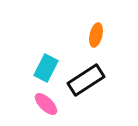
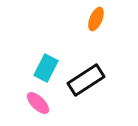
orange ellipse: moved 16 px up; rotated 10 degrees clockwise
pink ellipse: moved 8 px left, 1 px up
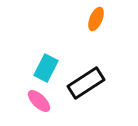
black rectangle: moved 3 px down
pink ellipse: moved 1 px right, 2 px up
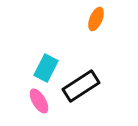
black rectangle: moved 5 px left, 3 px down
pink ellipse: rotated 15 degrees clockwise
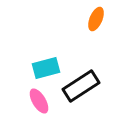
cyan rectangle: rotated 48 degrees clockwise
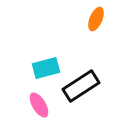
pink ellipse: moved 4 px down
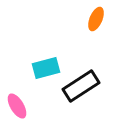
pink ellipse: moved 22 px left, 1 px down
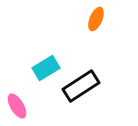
cyan rectangle: rotated 16 degrees counterclockwise
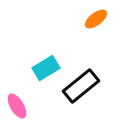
orange ellipse: rotated 30 degrees clockwise
black rectangle: rotated 6 degrees counterclockwise
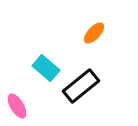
orange ellipse: moved 2 px left, 14 px down; rotated 10 degrees counterclockwise
cyan rectangle: rotated 72 degrees clockwise
